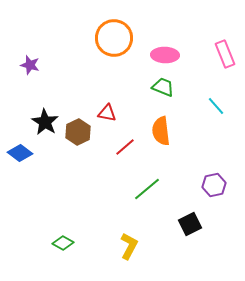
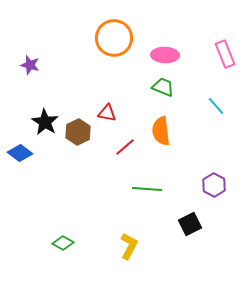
purple hexagon: rotated 20 degrees counterclockwise
green line: rotated 44 degrees clockwise
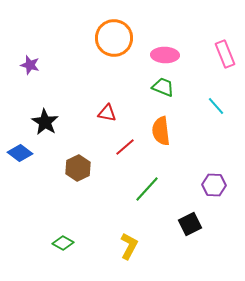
brown hexagon: moved 36 px down
purple hexagon: rotated 25 degrees counterclockwise
green line: rotated 52 degrees counterclockwise
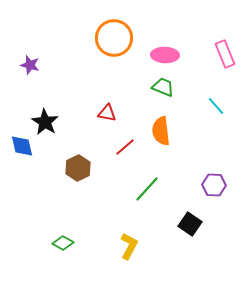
blue diamond: moved 2 px right, 7 px up; rotated 40 degrees clockwise
black square: rotated 30 degrees counterclockwise
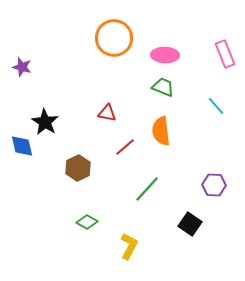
purple star: moved 8 px left, 2 px down
green diamond: moved 24 px right, 21 px up
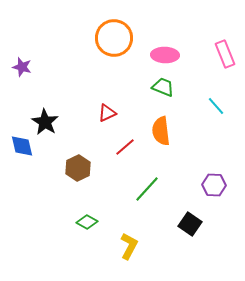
red triangle: rotated 36 degrees counterclockwise
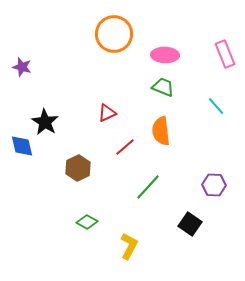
orange circle: moved 4 px up
green line: moved 1 px right, 2 px up
